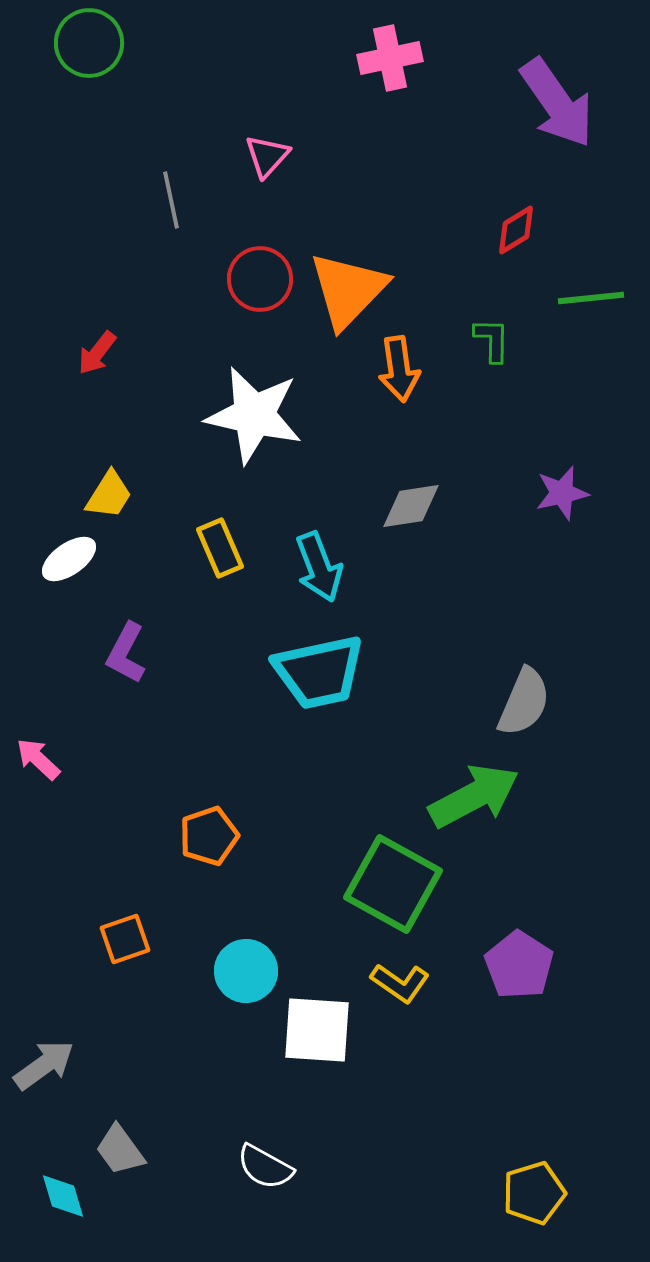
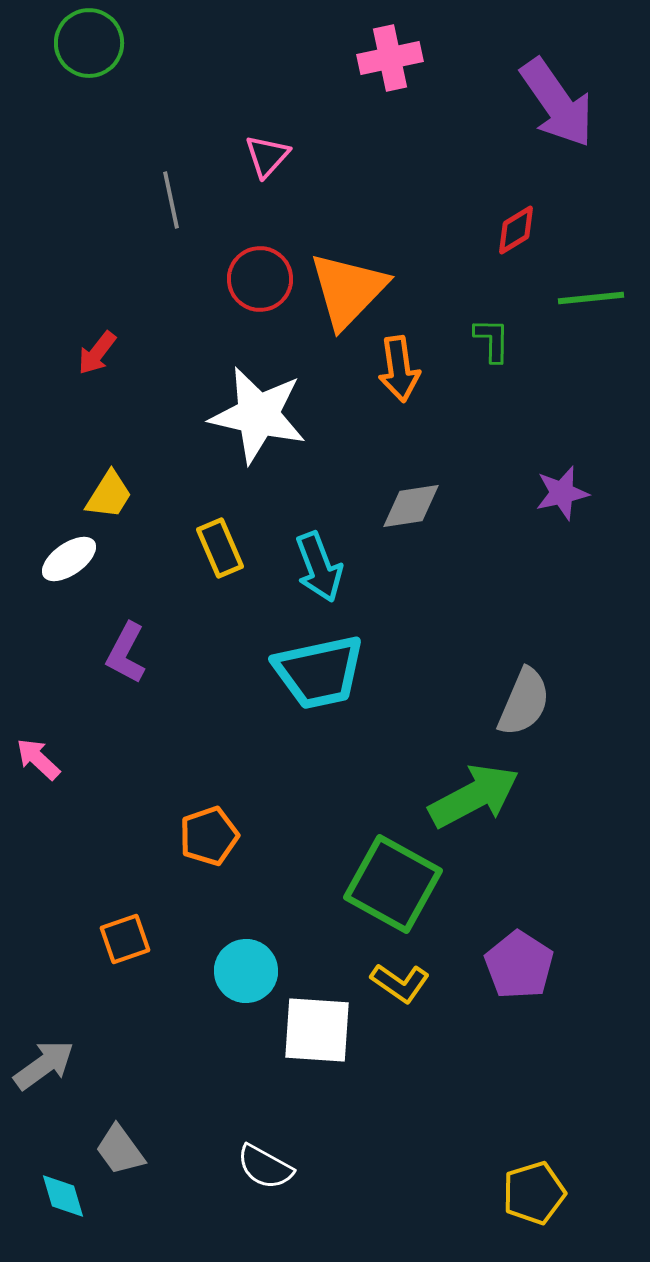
white star: moved 4 px right
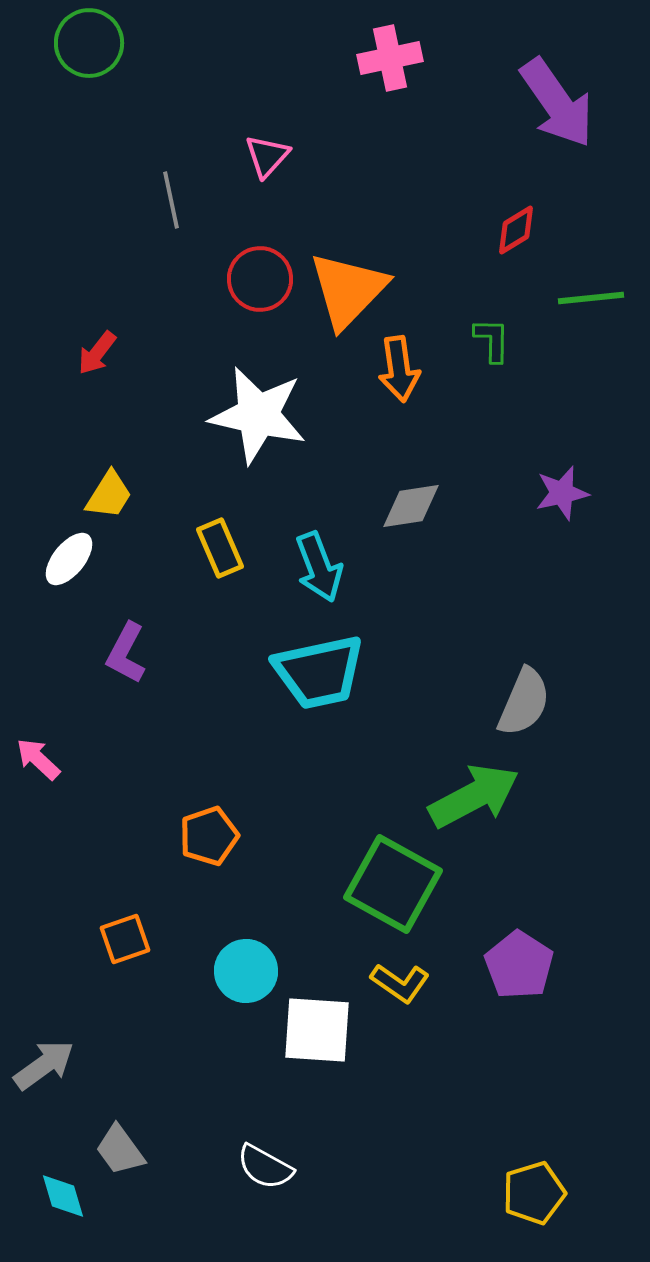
white ellipse: rotated 16 degrees counterclockwise
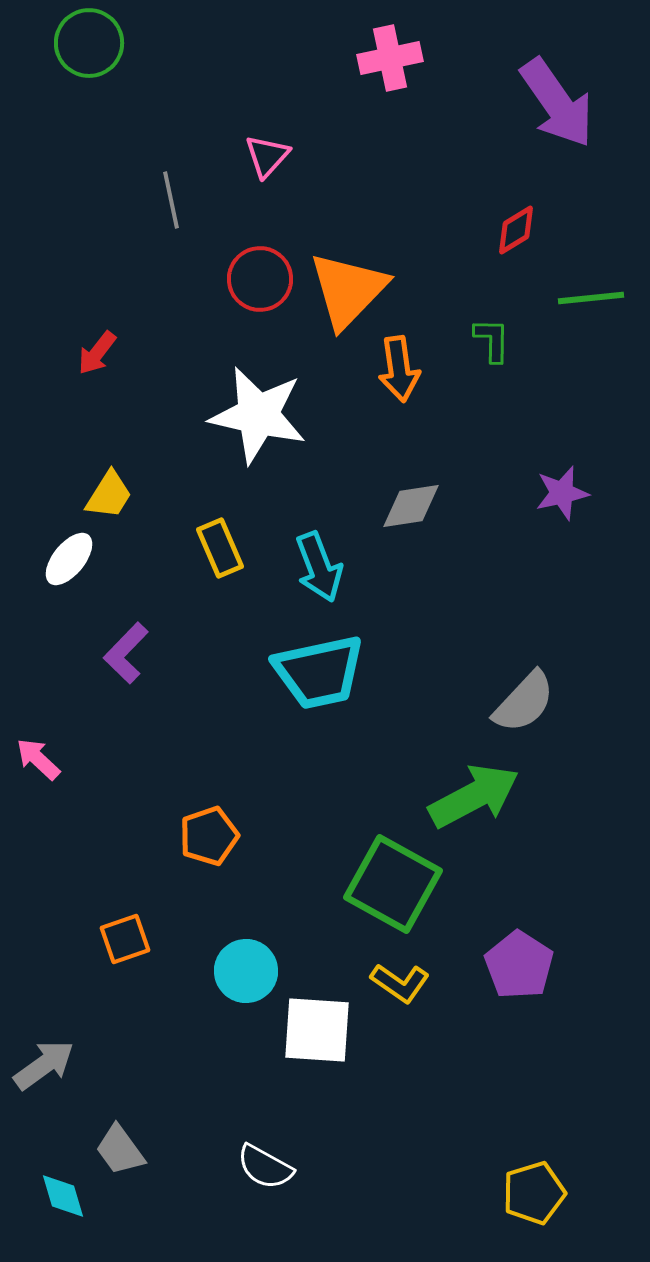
purple L-shape: rotated 16 degrees clockwise
gray semicircle: rotated 20 degrees clockwise
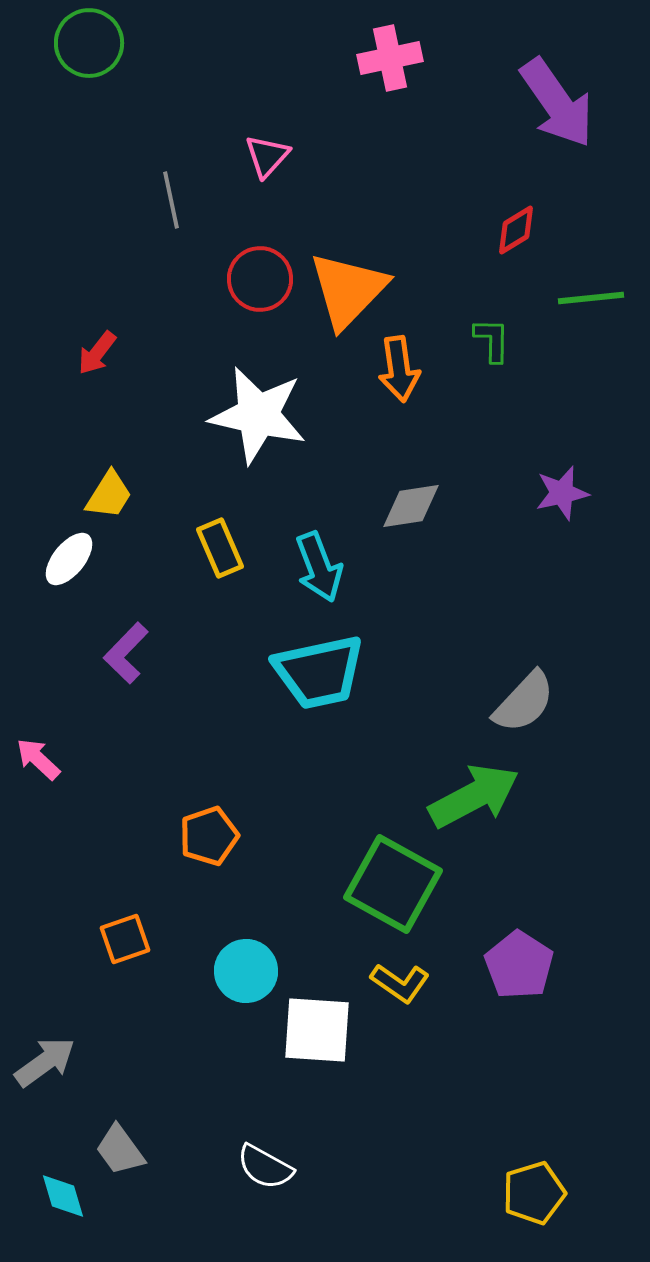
gray arrow: moved 1 px right, 3 px up
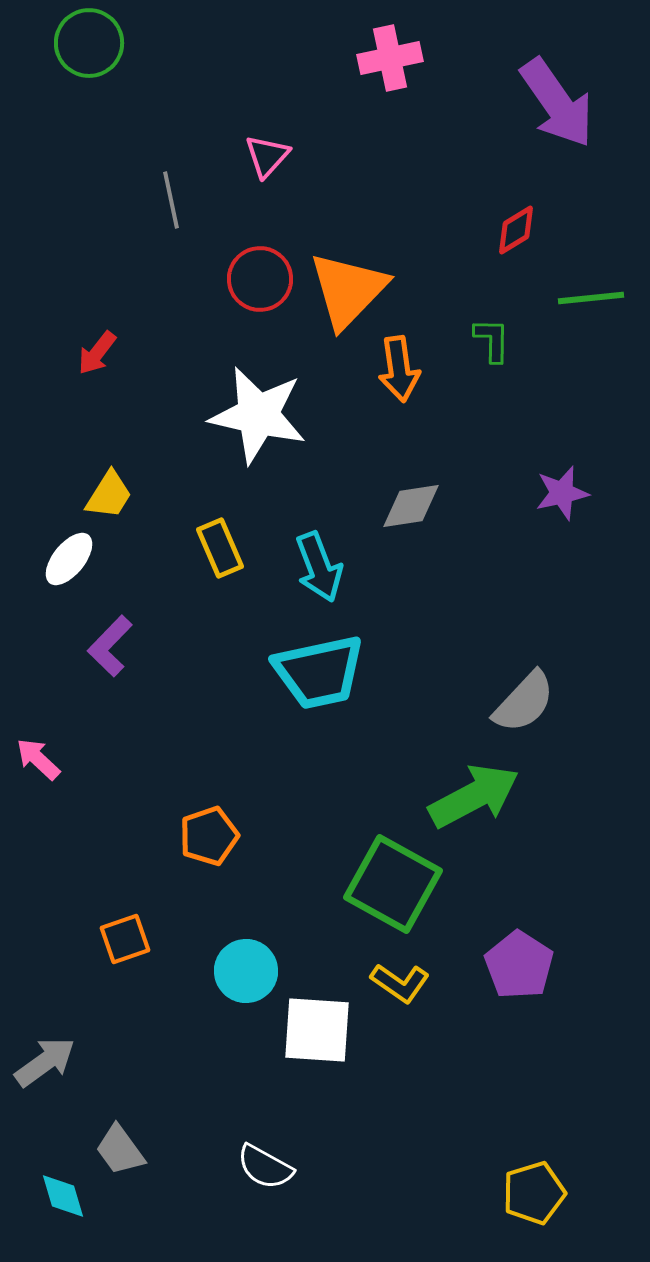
purple L-shape: moved 16 px left, 7 px up
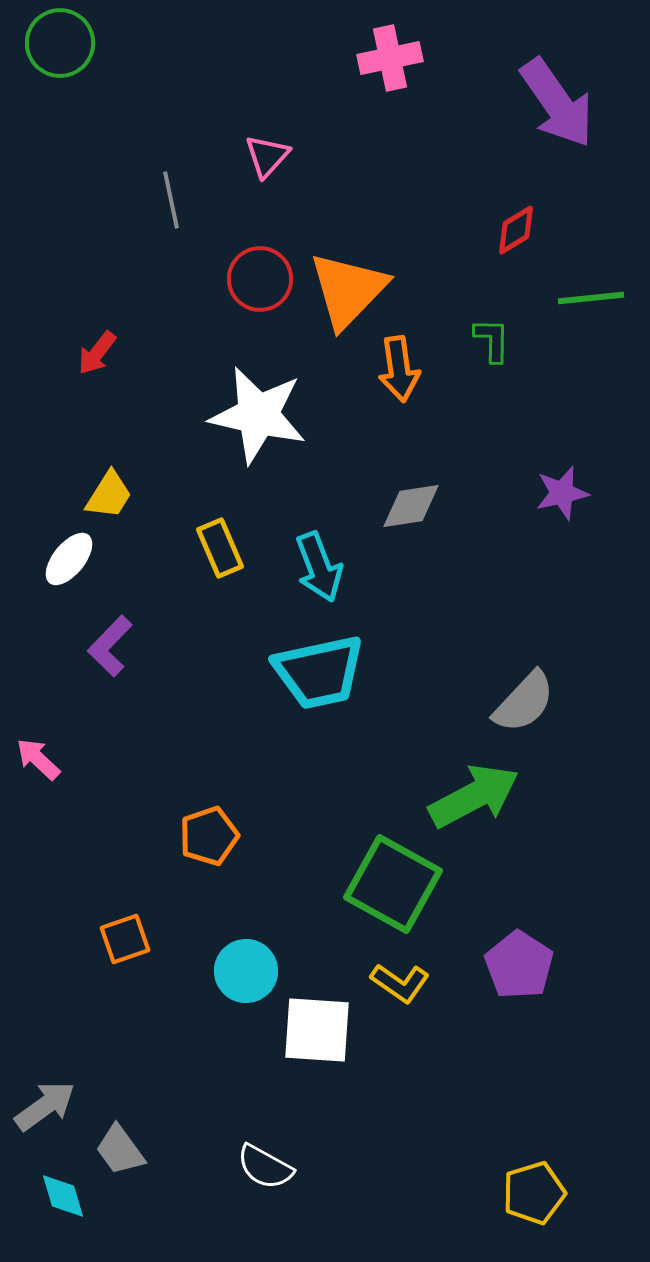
green circle: moved 29 px left
gray arrow: moved 44 px down
